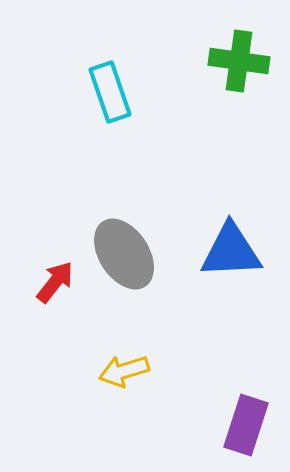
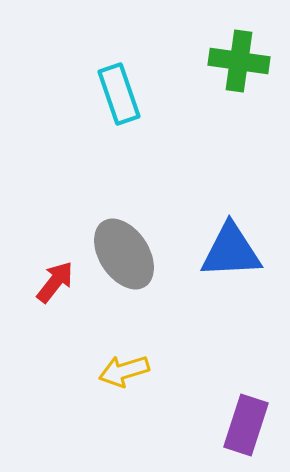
cyan rectangle: moved 9 px right, 2 px down
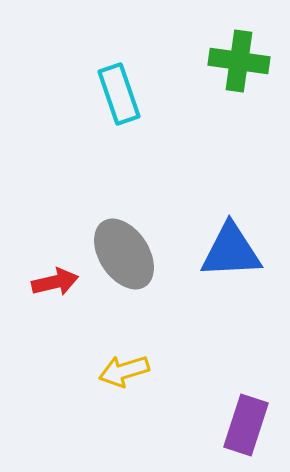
red arrow: rotated 39 degrees clockwise
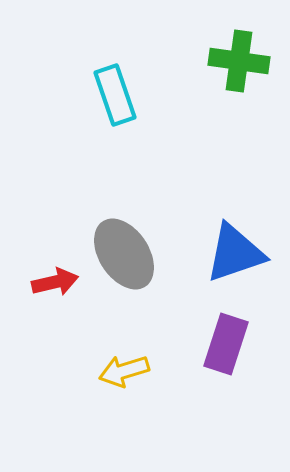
cyan rectangle: moved 4 px left, 1 px down
blue triangle: moved 4 px right, 2 px down; rotated 16 degrees counterclockwise
purple rectangle: moved 20 px left, 81 px up
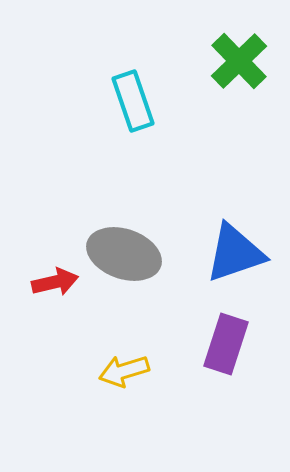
green cross: rotated 38 degrees clockwise
cyan rectangle: moved 18 px right, 6 px down
gray ellipse: rotated 38 degrees counterclockwise
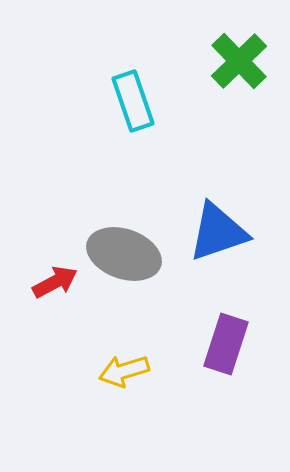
blue triangle: moved 17 px left, 21 px up
red arrow: rotated 15 degrees counterclockwise
